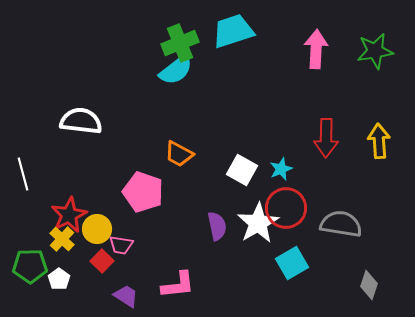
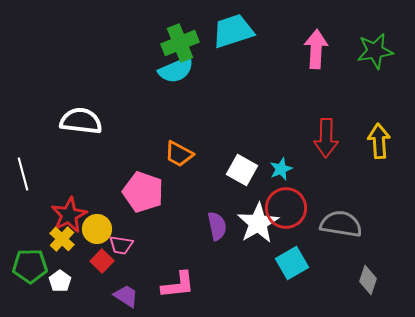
cyan semicircle: rotated 15 degrees clockwise
white pentagon: moved 1 px right, 2 px down
gray diamond: moved 1 px left, 5 px up
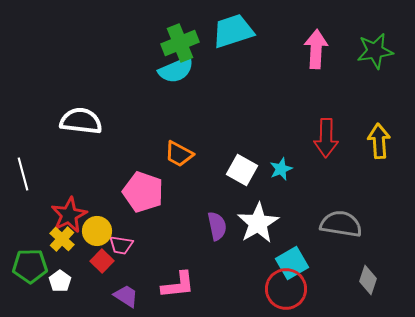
red circle: moved 81 px down
yellow circle: moved 2 px down
